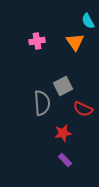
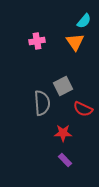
cyan semicircle: moved 4 px left; rotated 112 degrees counterclockwise
red star: rotated 12 degrees clockwise
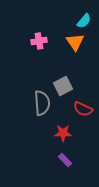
pink cross: moved 2 px right
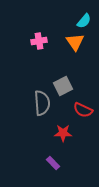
red semicircle: moved 1 px down
purple rectangle: moved 12 px left, 3 px down
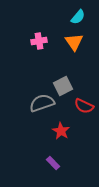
cyan semicircle: moved 6 px left, 4 px up
orange triangle: moved 1 px left
gray semicircle: rotated 105 degrees counterclockwise
red semicircle: moved 1 px right, 4 px up
red star: moved 2 px left, 2 px up; rotated 30 degrees clockwise
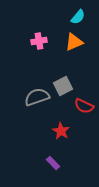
orange triangle: rotated 42 degrees clockwise
gray semicircle: moved 5 px left, 6 px up
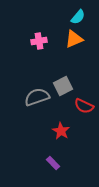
orange triangle: moved 3 px up
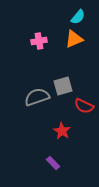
gray square: rotated 12 degrees clockwise
red star: moved 1 px right
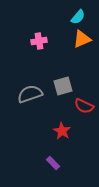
orange triangle: moved 8 px right
gray semicircle: moved 7 px left, 3 px up
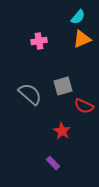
gray semicircle: rotated 60 degrees clockwise
